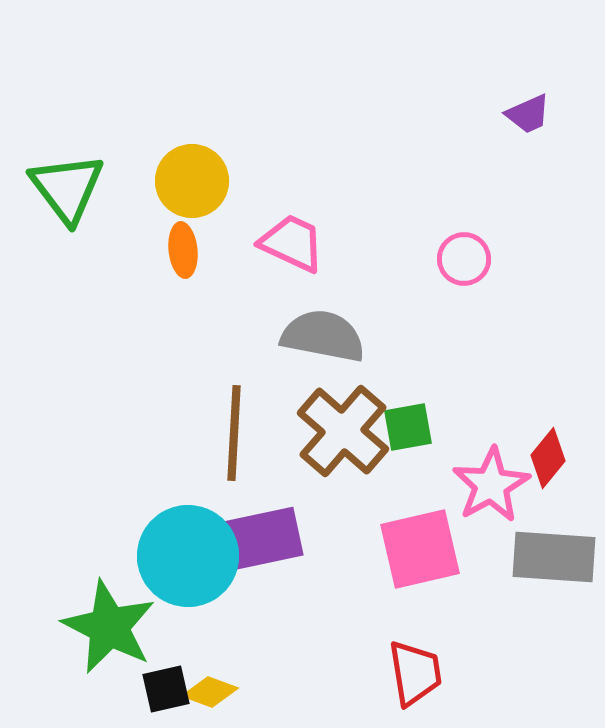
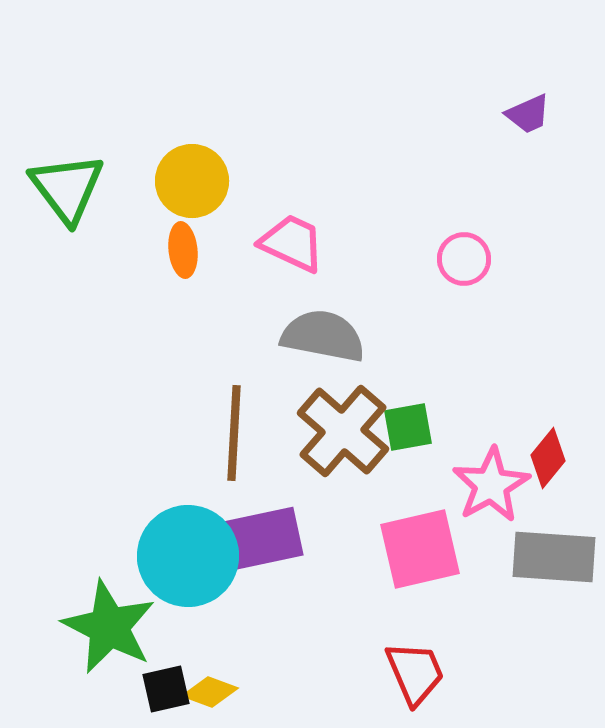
red trapezoid: rotated 14 degrees counterclockwise
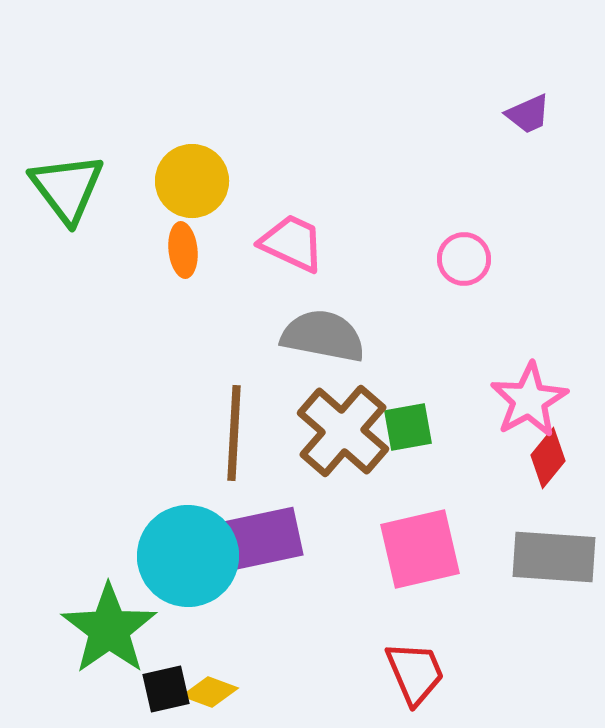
pink star: moved 38 px right, 85 px up
green star: moved 2 px down; rotated 10 degrees clockwise
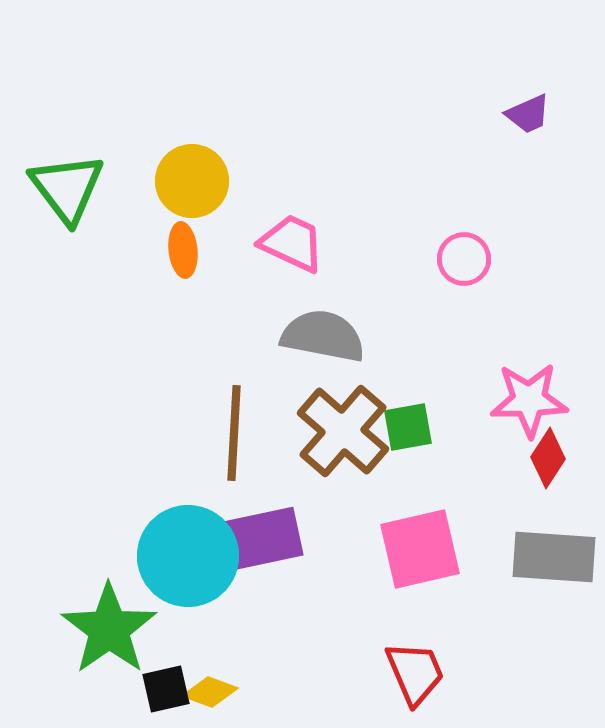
pink star: rotated 28 degrees clockwise
red diamond: rotated 6 degrees counterclockwise
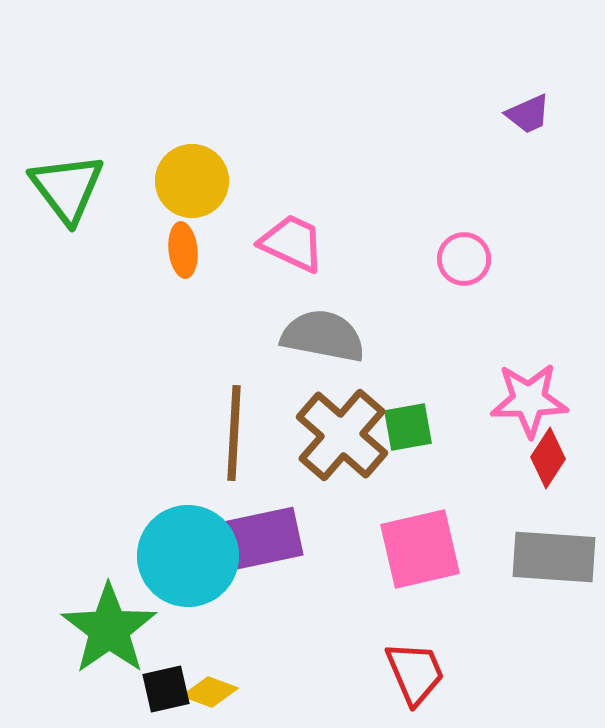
brown cross: moved 1 px left, 4 px down
